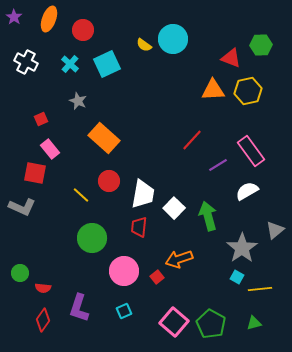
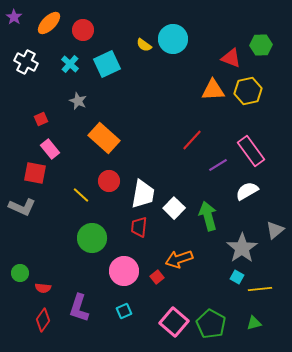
orange ellipse at (49, 19): moved 4 px down; rotated 25 degrees clockwise
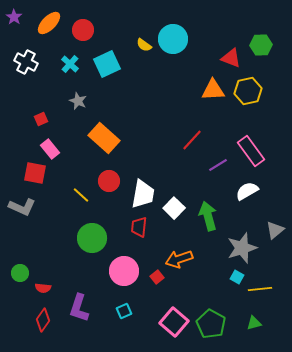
gray star at (242, 248): rotated 16 degrees clockwise
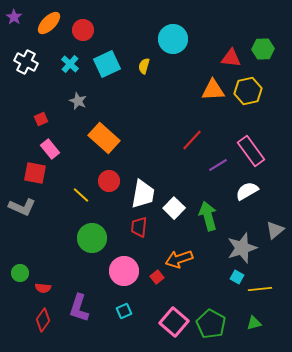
yellow semicircle at (144, 45): moved 21 px down; rotated 70 degrees clockwise
green hexagon at (261, 45): moved 2 px right, 4 px down
red triangle at (231, 58): rotated 15 degrees counterclockwise
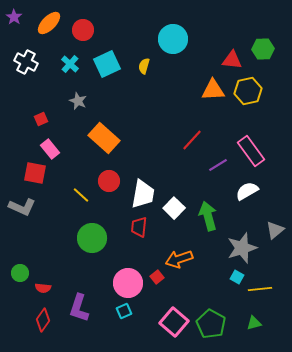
red triangle at (231, 58): moved 1 px right, 2 px down
pink circle at (124, 271): moved 4 px right, 12 px down
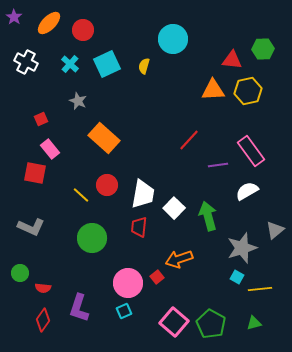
red line at (192, 140): moved 3 px left
purple line at (218, 165): rotated 24 degrees clockwise
red circle at (109, 181): moved 2 px left, 4 px down
gray L-shape at (22, 207): moved 9 px right, 20 px down
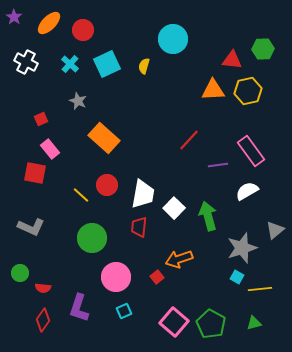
pink circle at (128, 283): moved 12 px left, 6 px up
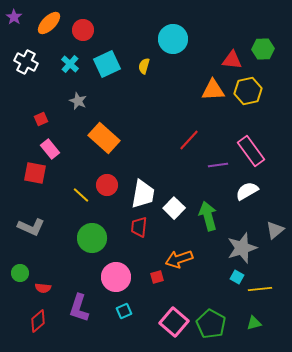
red square at (157, 277): rotated 24 degrees clockwise
red diamond at (43, 320): moved 5 px left, 1 px down; rotated 15 degrees clockwise
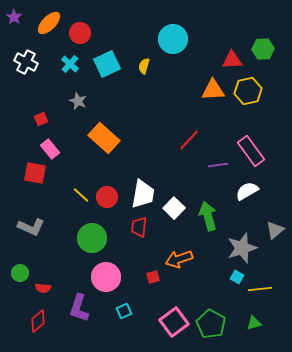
red circle at (83, 30): moved 3 px left, 3 px down
red triangle at (232, 60): rotated 10 degrees counterclockwise
red circle at (107, 185): moved 12 px down
pink circle at (116, 277): moved 10 px left
red square at (157, 277): moved 4 px left
pink square at (174, 322): rotated 12 degrees clockwise
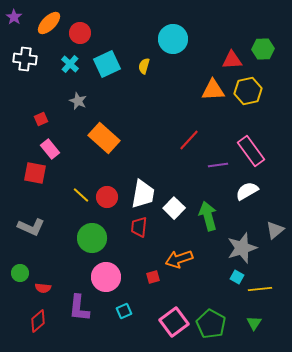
white cross at (26, 62): moved 1 px left, 3 px up; rotated 20 degrees counterclockwise
purple L-shape at (79, 308): rotated 12 degrees counterclockwise
green triangle at (254, 323): rotated 42 degrees counterclockwise
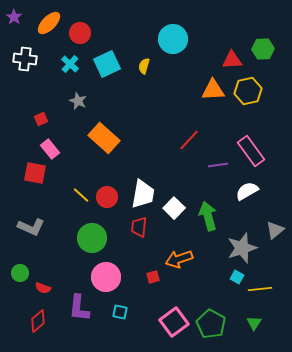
red semicircle at (43, 288): rotated 14 degrees clockwise
cyan square at (124, 311): moved 4 px left, 1 px down; rotated 35 degrees clockwise
